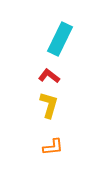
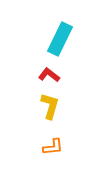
red L-shape: moved 1 px up
yellow L-shape: moved 1 px right, 1 px down
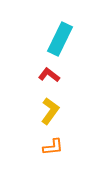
yellow L-shape: moved 5 px down; rotated 20 degrees clockwise
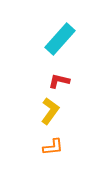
cyan rectangle: rotated 16 degrees clockwise
red L-shape: moved 10 px right, 6 px down; rotated 25 degrees counterclockwise
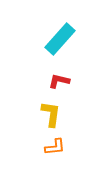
yellow L-shape: moved 1 px right, 3 px down; rotated 28 degrees counterclockwise
orange L-shape: moved 2 px right
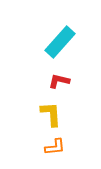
cyan rectangle: moved 3 px down
yellow L-shape: rotated 12 degrees counterclockwise
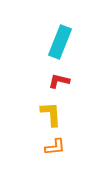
cyan rectangle: rotated 20 degrees counterclockwise
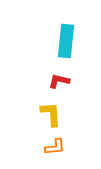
cyan rectangle: moved 6 px right, 1 px up; rotated 16 degrees counterclockwise
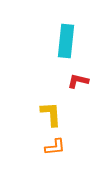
red L-shape: moved 19 px right
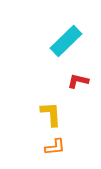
cyan rectangle: rotated 40 degrees clockwise
